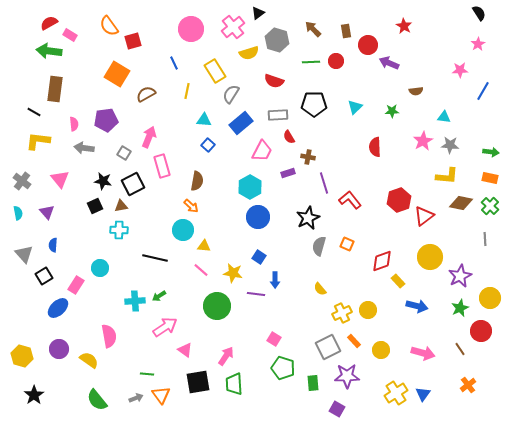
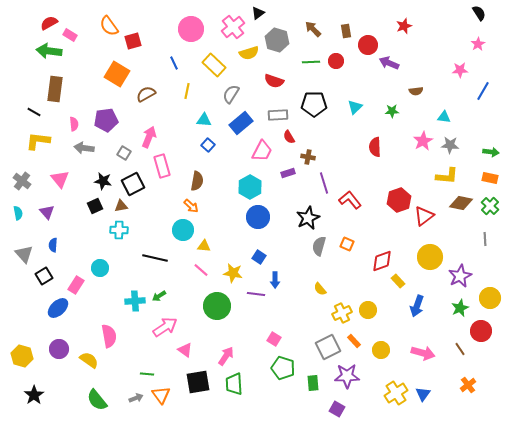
red star at (404, 26): rotated 21 degrees clockwise
yellow rectangle at (215, 71): moved 1 px left, 6 px up; rotated 15 degrees counterclockwise
blue arrow at (417, 306): rotated 95 degrees clockwise
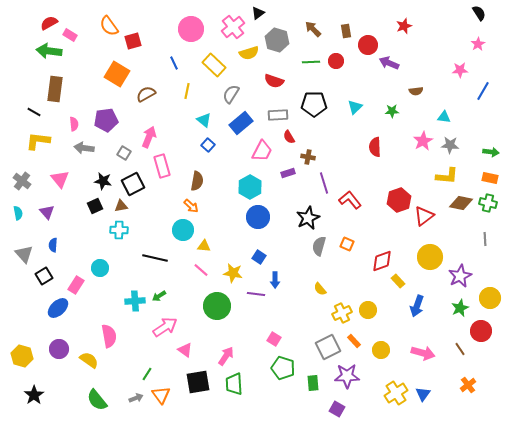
cyan triangle at (204, 120): rotated 35 degrees clockwise
green cross at (490, 206): moved 2 px left, 3 px up; rotated 30 degrees counterclockwise
green line at (147, 374): rotated 64 degrees counterclockwise
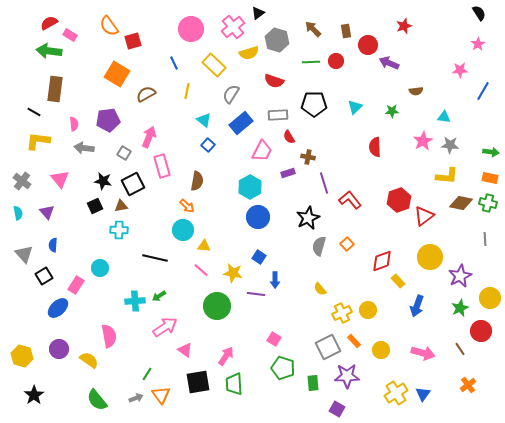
purple pentagon at (106, 120): moved 2 px right
orange arrow at (191, 206): moved 4 px left
orange square at (347, 244): rotated 24 degrees clockwise
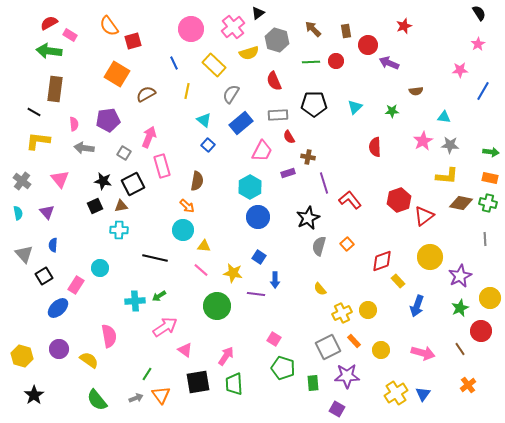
red semicircle at (274, 81): rotated 48 degrees clockwise
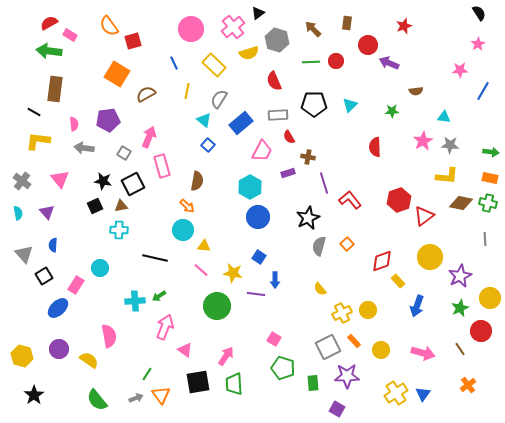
brown rectangle at (346, 31): moved 1 px right, 8 px up; rotated 16 degrees clockwise
gray semicircle at (231, 94): moved 12 px left, 5 px down
cyan triangle at (355, 107): moved 5 px left, 2 px up
pink arrow at (165, 327): rotated 35 degrees counterclockwise
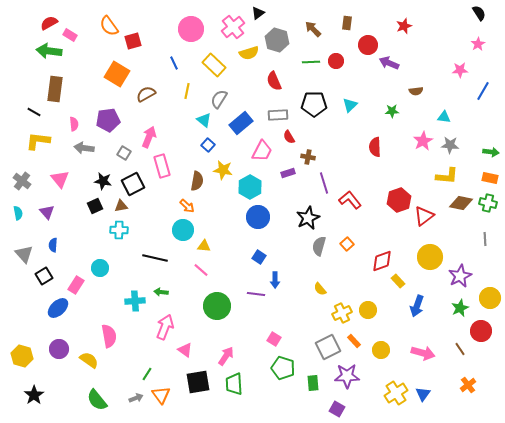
yellow star at (233, 273): moved 10 px left, 103 px up
green arrow at (159, 296): moved 2 px right, 4 px up; rotated 40 degrees clockwise
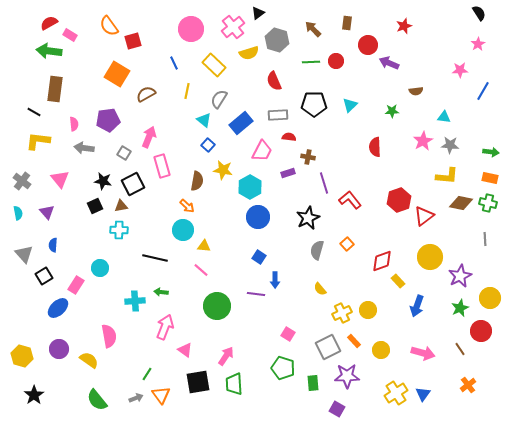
red semicircle at (289, 137): rotated 128 degrees clockwise
gray semicircle at (319, 246): moved 2 px left, 4 px down
pink square at (274, 339): moved 14 px right, 5 px up
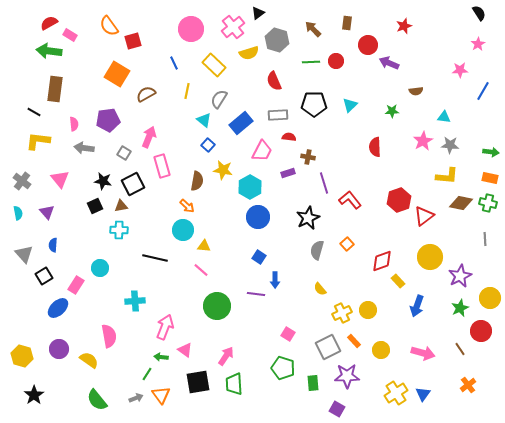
green arrow at (161, 292): moved 65 px down
